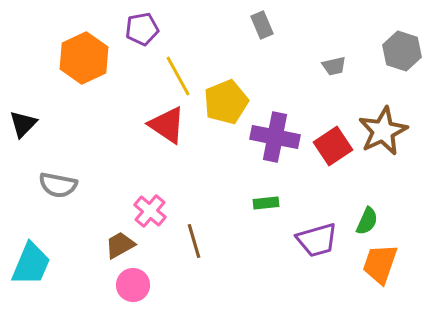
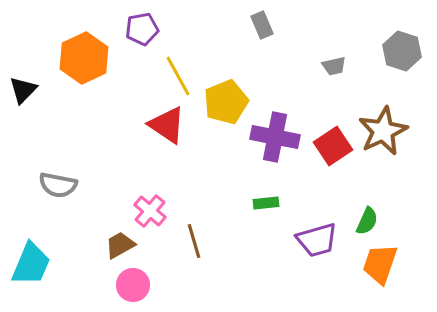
black triangle: moved 34 px up
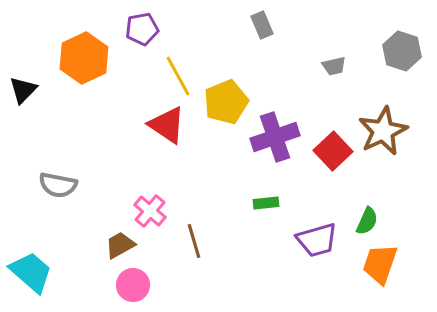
purple cross: rotated 30 degrees counterclockwise
red square: moved 5 px down; rotated 9 degrees counterclockwise
cyan trapezoid: moved 8 px down; rotated 72 degrees counterclockwise
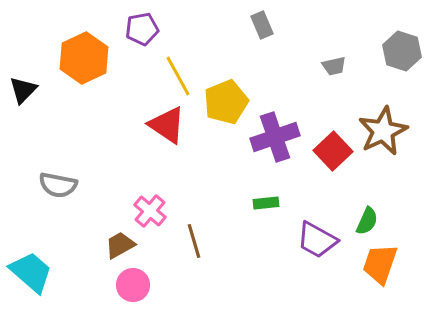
purple trapezoid: rotated 45 degrees clockwise
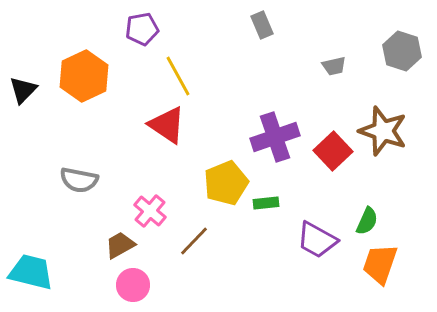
orange hexagon: moved 18 px down
yellow pentagon: moved 81 px down
brown star: rotated 27 degrees counterclockwise
gray semicircle: moved 21 px right, 5 px up
brown line: rotated 60 degrees clockwise
cyan trapezoid: rotated 27 degrees counterclockwise
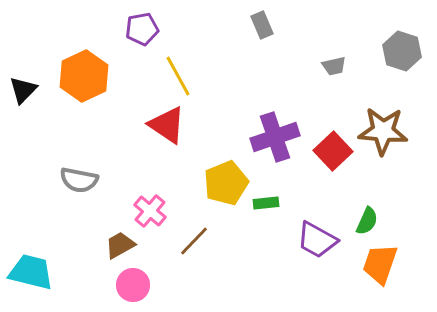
brown star: rotated 15 degrees counterclockwise
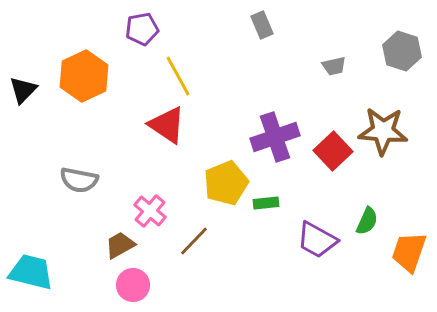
orange trapezoid: moved 29 px right, 12 px up
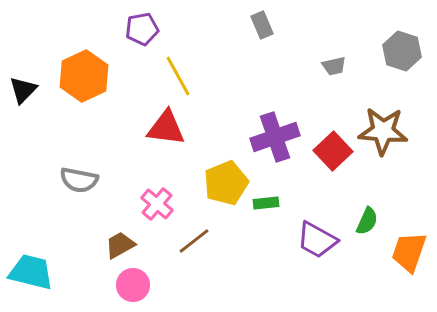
red triangle: moved 1 px left, 3 px down; rotated 27 degrees counterclockwise
pink cross: moved 7 px right, 7 px up
brown line: rotated 8 degrees clockwise
